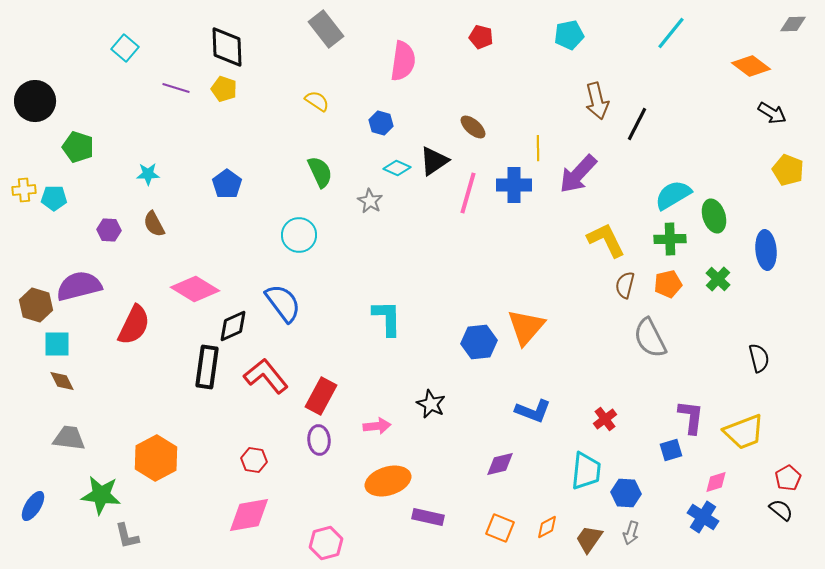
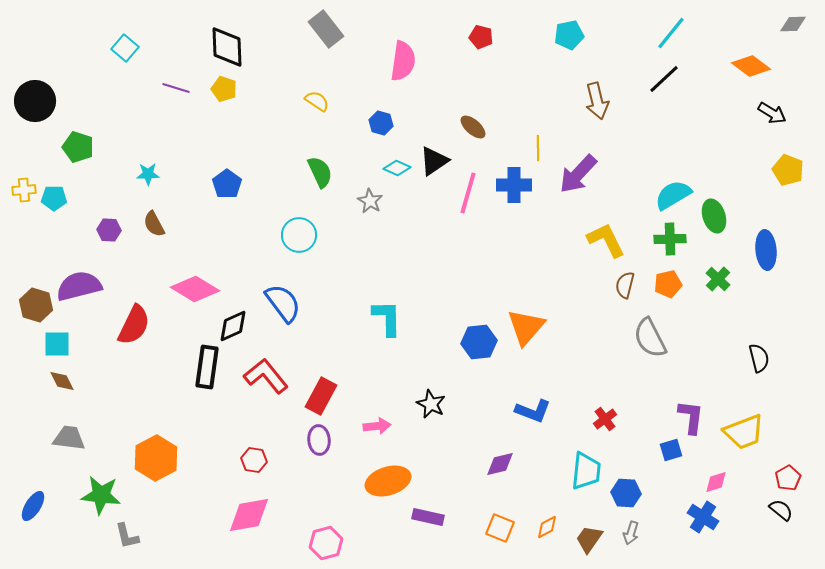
black line at (637, 124): moved 27 px right, 45 px up; rotated 20 degrees clockwise
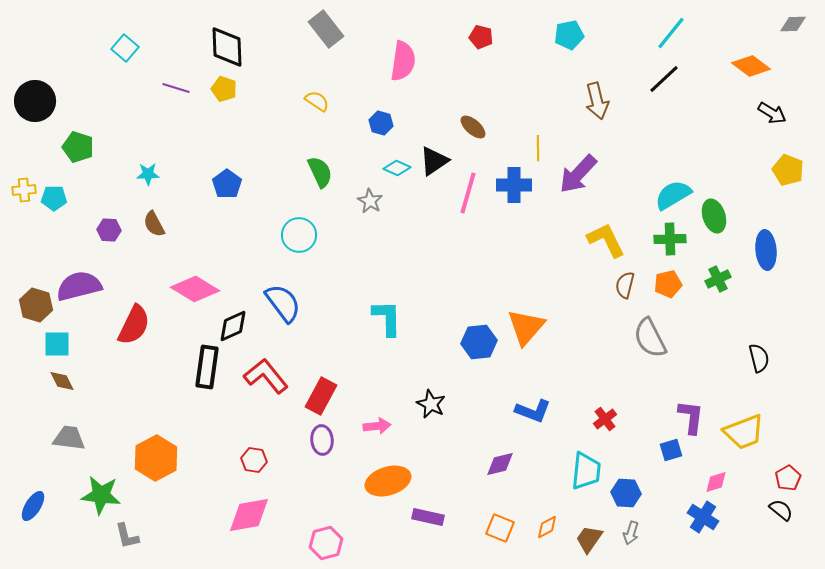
green cross at (718, 279): rotated 20 degrees clockwise
purple ellipse at (319, 440): moved 3 px right
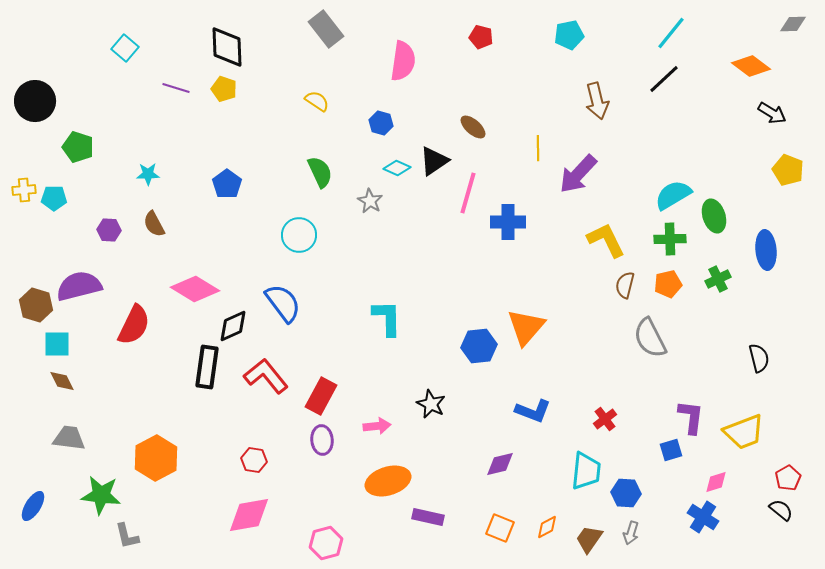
blue cross at (514, 185): moved 6 px left, 37 px down
blue hexagon at (479, 342): moved 4 px down
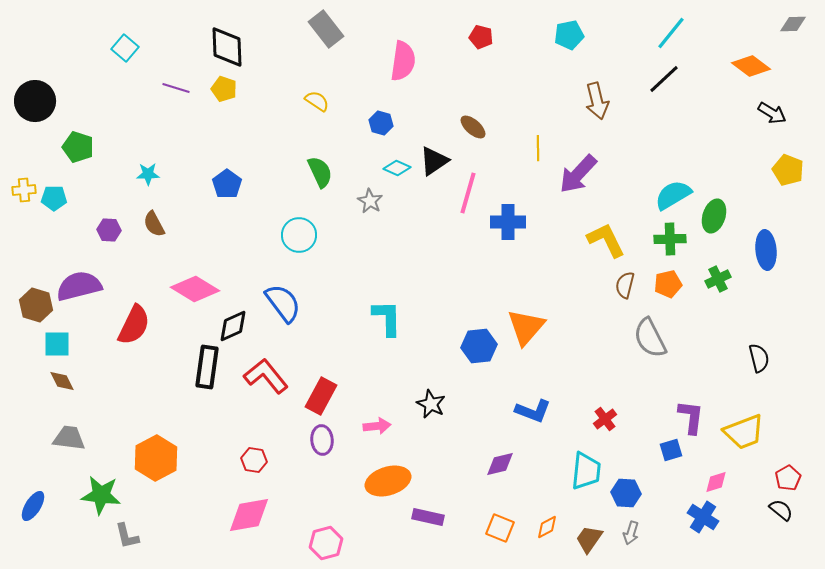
green ellipse at (714, 216): rotated 36 degrees clockwise
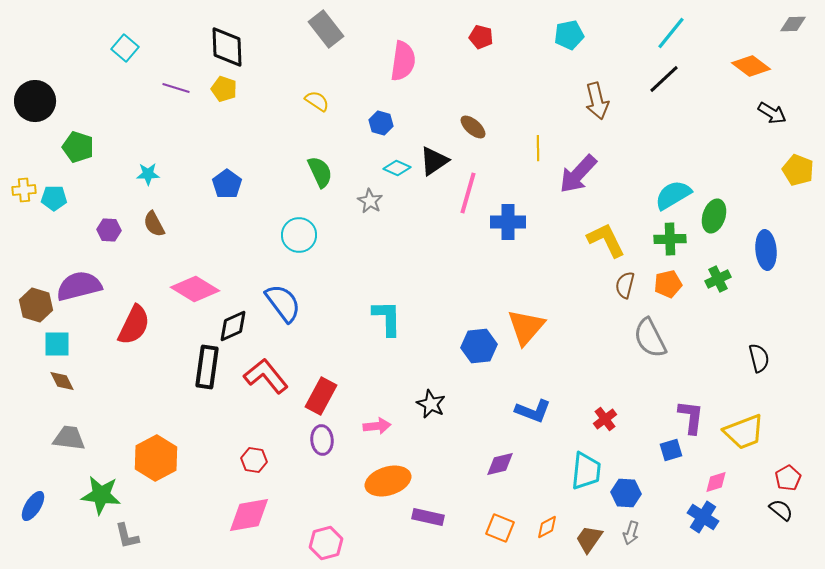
yellow pentagon at (788, 170): moved 10 px right
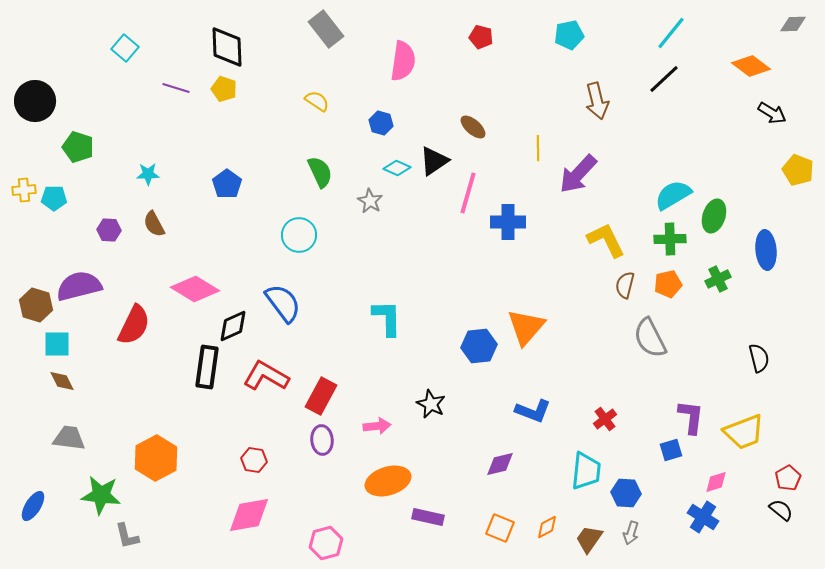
red L-shape at (266, 376): rotated 21 degrees counterclockwise
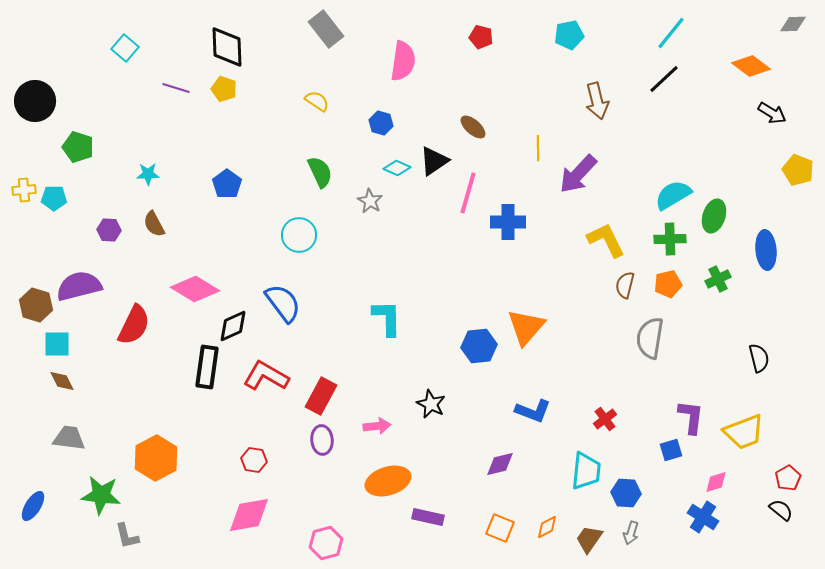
gray semicircle at (650, 338): rotated 36 degrees clockwise
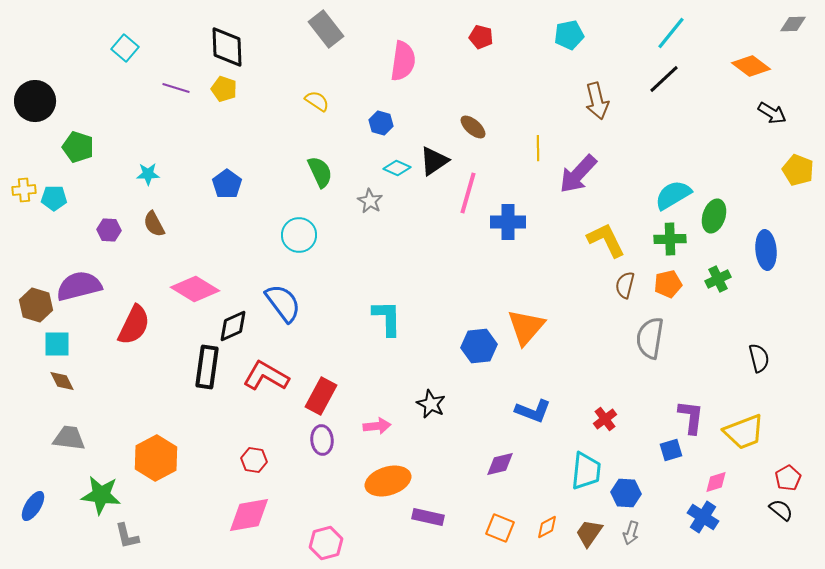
brown trapezoid at (589, 539): moved 6 px up
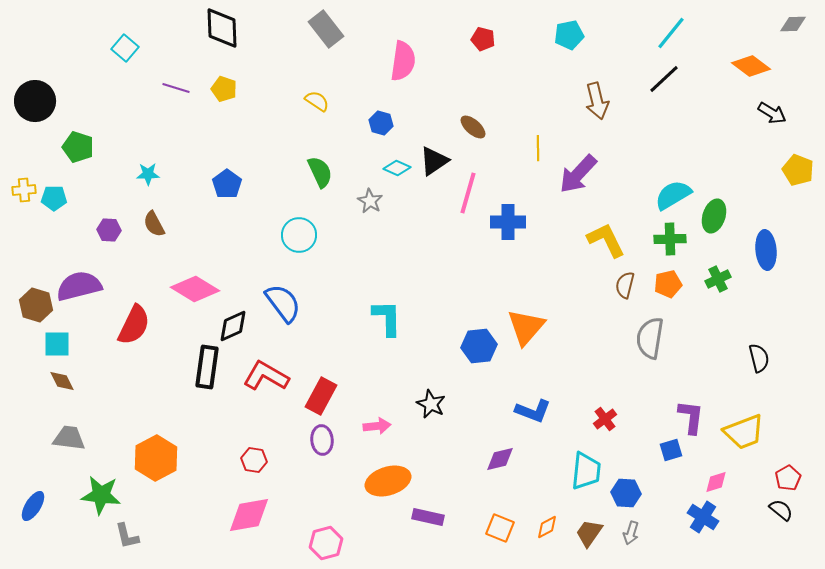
red pentagon at (481, 37): moved 2 px right, 2 px down
black diamond at (227, 47): moved 5 px left, 19 px up
purple diamond at (500, 464): moved 5 px up
